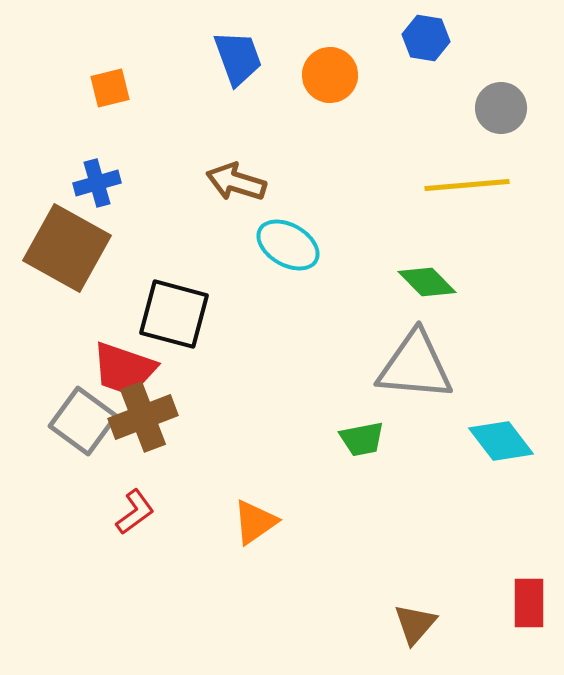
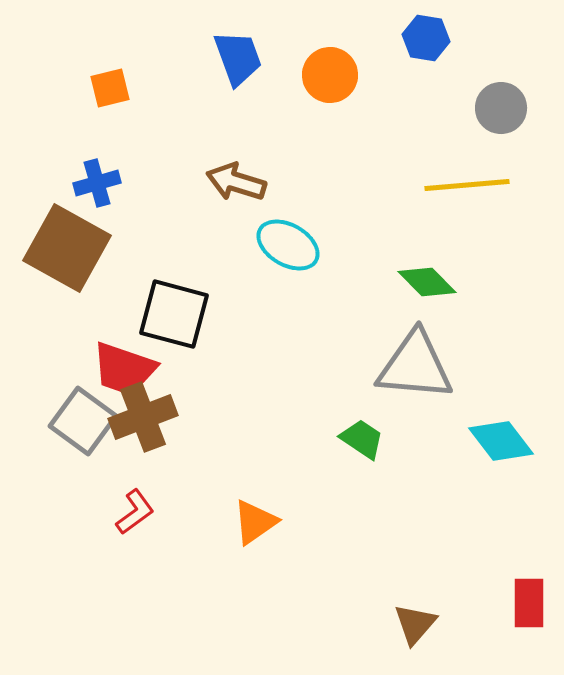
green trapezoid: rotated 135 degrees counterclockwise
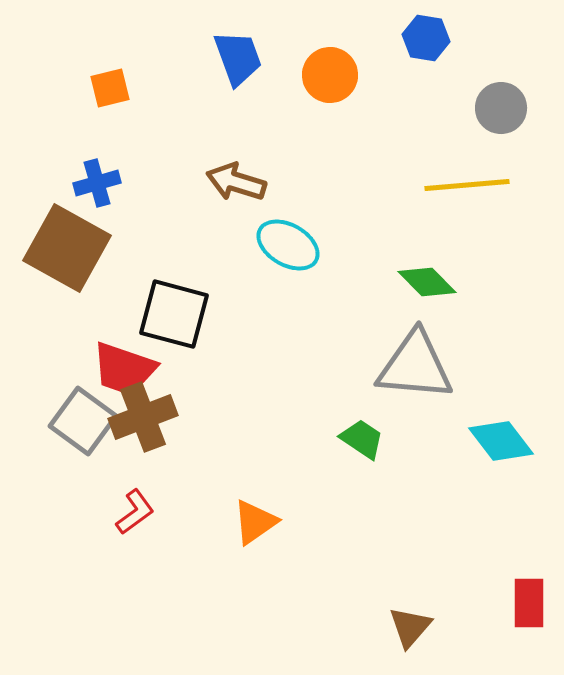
brown triangle: moved 5 px left, 3 px down
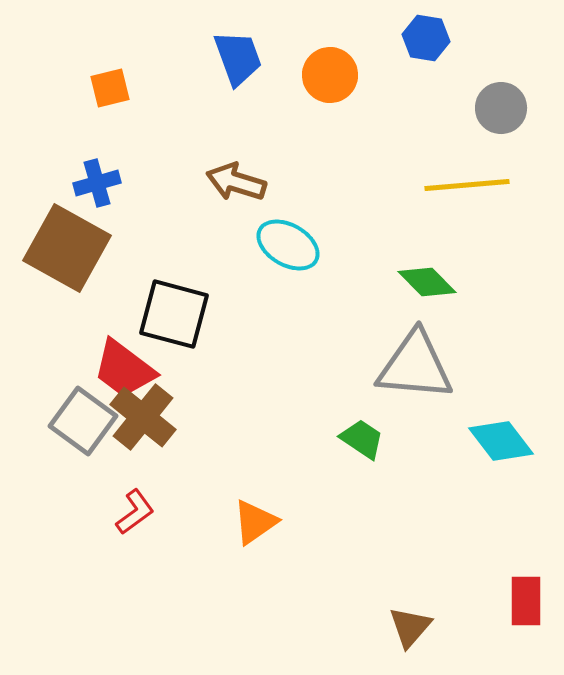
red trapezoid: rotated 18 degrees clockwise
brown cross: rotated 30 degrees counterclockwise
red rectangle: moved 3 px left, 2 px up
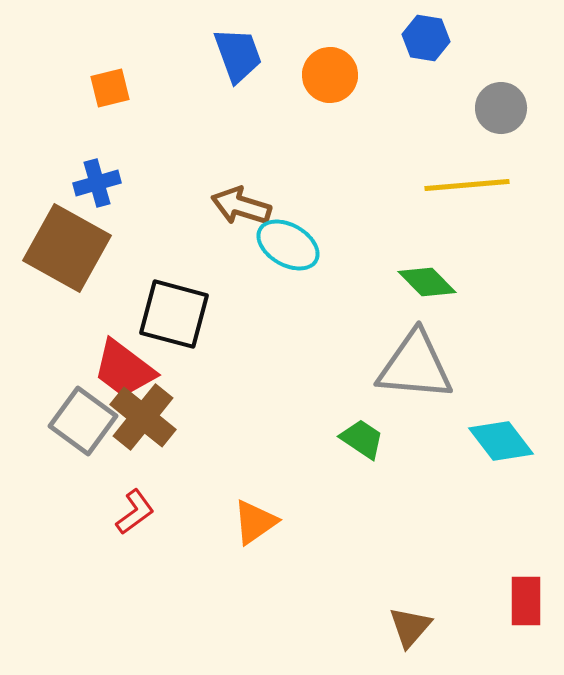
blue trapezoid: moved 3 px up
brown arrow: moved 5 px right, 24 px down
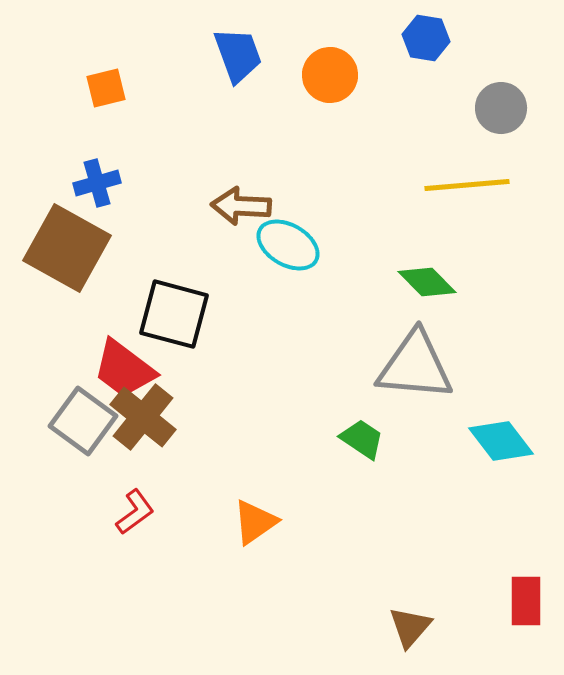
orange square: moved 4 px left
brown arrow: rotated 14 degrees counterclockwise
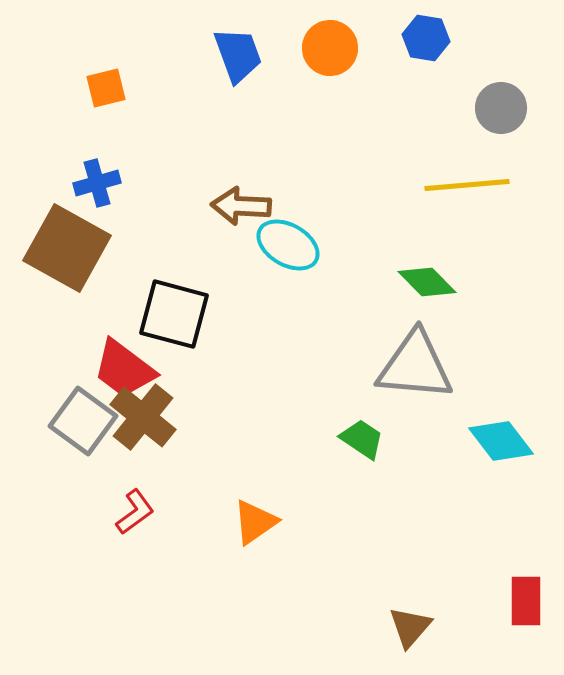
orange circle: moved 27 px up
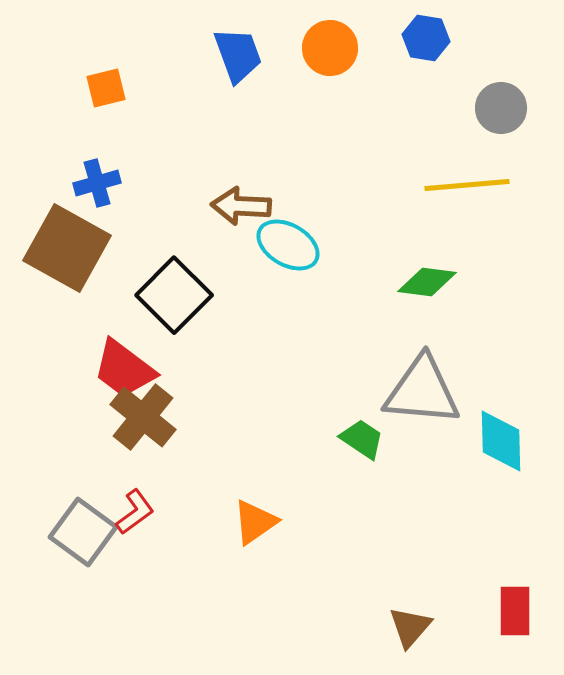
green diamond: rotated 38 degrees counterclockwise
black square: moved 19 px up; rotated 30 degrees clockwise
gray triangle: moved 7 px right, 25 px down
gray square: moved 111 px down
cyan diamond: rotated 36 degrees clockwise
red rectangle: moved 11 px left, 10 px down
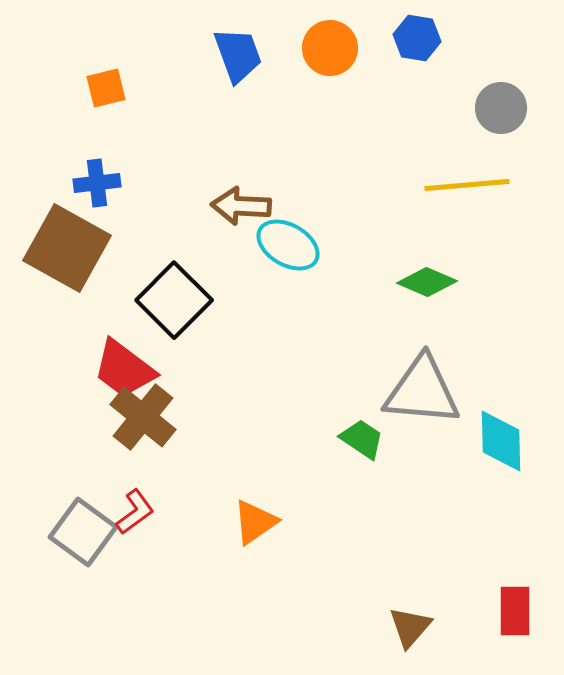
blue hexagon: moved 9 px left
blue cross: rotated 9 degrees clockwise
green diamond: rotated 16 degrees clockwise
black square: moved 5 px down
